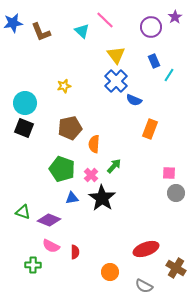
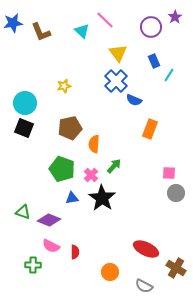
yellow triangle: moved 2 px right, 2 px up
red ellipse: rotated 45 degrees clockwise
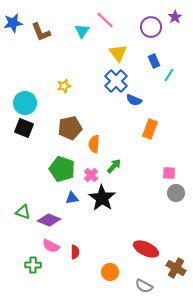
cyan triangle: rotated 21 degrees clockwise
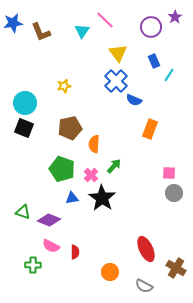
gray circle: moved 2 px left
red ellipse: rotated 40 degrees clockwise
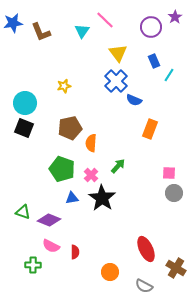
orange semicircle: moved 3 px left, 1 px up
green arrow: moved 4 px right
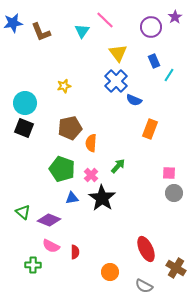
green triangle: rotated 21 degrees clockwise
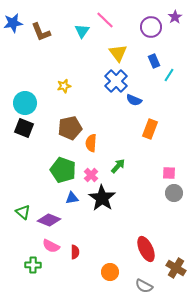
green pentagon: moved 1 px right, 1 px down
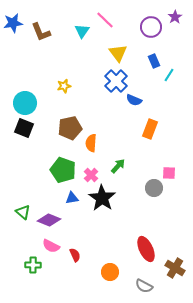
gray circle: moved 20 px left, 5 px up
red semicircle: moved 3 px down; rotated 24 degrees counterclockwise
brown cross: moved 1 px left
